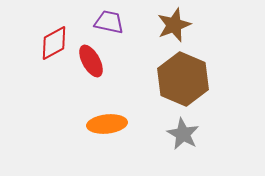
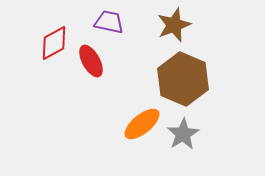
orange ellipse: moved 35 px right; rotated 33 degrees counterclockwise
gray star: rotated 12 degrees clockwise
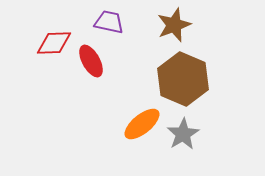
red diamond: rotated 27 degrees clockwise
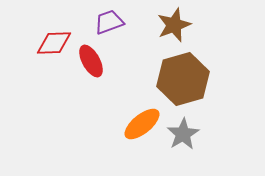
purple trapezoid: rotated 32 degrees counterclockwise
brown hexagon: rotated 21 degrees clockwise
